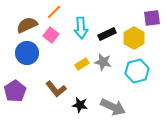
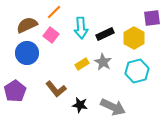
black rectangle: moved 2 px left
gray star: rotated 18 degrees clockwise
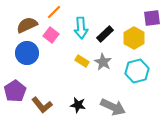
black rectangle: rotated 18 degrees counterclockwise
yellow rectangle: moved 3 px up; rotated 64 degrees clockwise
brown L-shape: moved 14 px left, 16 px down
black star: moved 2 px left
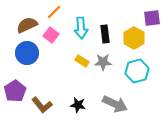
black rectangle: rotated 54 degrees counterclockwise
gray star: rotated 30 degrees counterclockwise
gray arrow: moved 2 px right, 3 px up
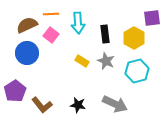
orange line: moved 3 px left, 2 px down; rotated 42 degrees clockwise
cyan arrow: moved 3 px left, 5 px up
gray star: moved 3 px right, 1 px up; rotated 24 degrees clockwise
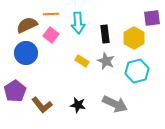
blue circle: moved 1 px left
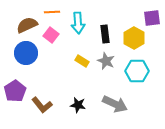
orange line: moved 1 px right, 2 px up
cyan hexagon: rotated 15 degrees clockwise
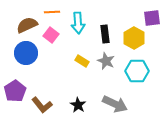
black star: rotated 21 degrees clockwise
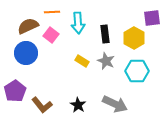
brown semicircle: moved 1 px right, 1 px down
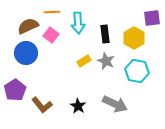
yellow rectangle: moved 2 px right; rotated 64 degrees counterclockwise
cyan hexagon: rotated 10 degrees clockwise
purple pentagon: moved 1 px up
black star: moved 1 px down
